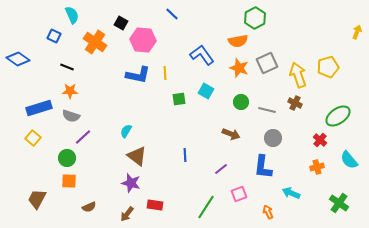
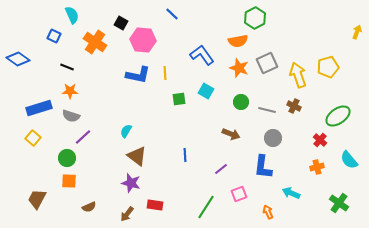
brown cross at (295, 103): moved 1 px left, 3 px down
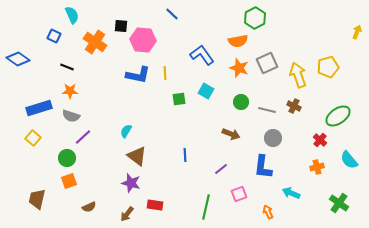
black square at (121, 23): moved 3 px down; rotated 24 degrees counterclockwise
orange square at (69, 181): rotated 21 degrees counterclockwise
brown trapezoid at (37, 199): rotated 15 degrees counterclockwise
green line at (206, 207): rotated 20 degrees counterclockwise
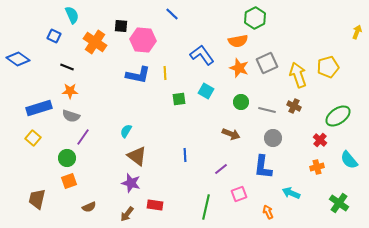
purple line at (83, 137): rotated 12 degrees counterclockwise
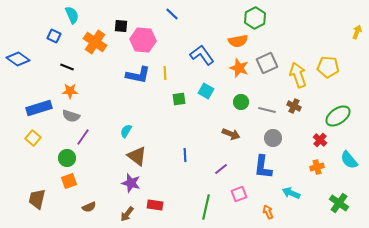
yellow pentagon at (328, 67): rotated 20 degrees clockwise
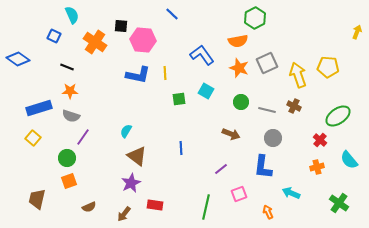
blue line at (185, 155): moved 4 px left, 7 px up
purple star at (131, 183): rotated 30 degrees clockwise
brown arrow at (127, 214): moved 3 px left
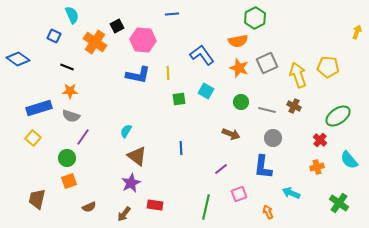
blue line at (172, 14): rotated 48 degrees counterclockwise
black square at (121, 26): moved 4 px left; rotated 32 degrees counterclockwise
yellow line at (165, 73): moved 3 px right
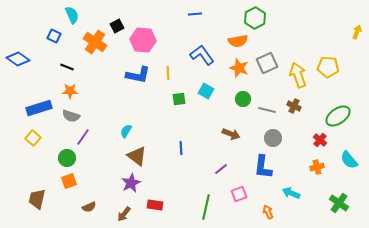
blue line at (172, 14): moved 23 px right
green circle at (241, 102): moved 2 px right, 3 px up
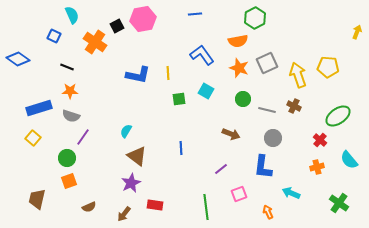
pink hexagon at (143, 40): moved 21 px up; rotated 15 degrees counterclockwise
green line at (206, 207): rotated 20 degrees counterclockwise
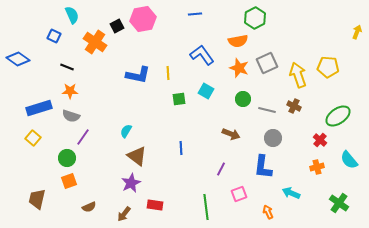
purple line at (221, 169): rotated 24 degrees counterclockwise
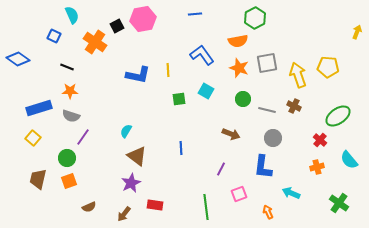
gray square at (267, 63): rotated 15 degrees clockwise
yellow line at (168, 73): moved 3 px up
brown trapezoid at (37, 199): moved 1 px right, 20 px up
